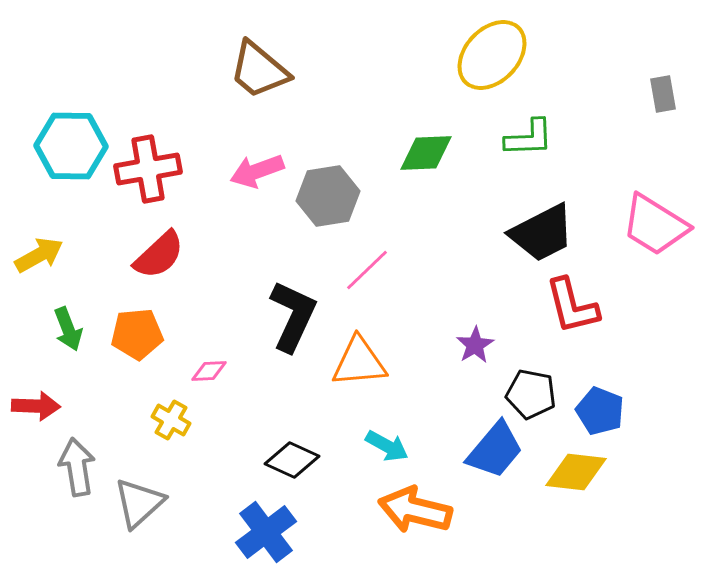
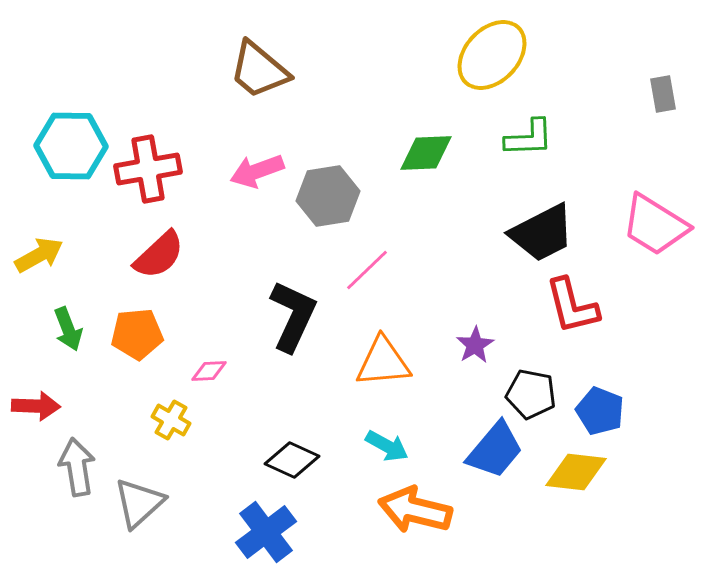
orange triangle: moved 24 px right
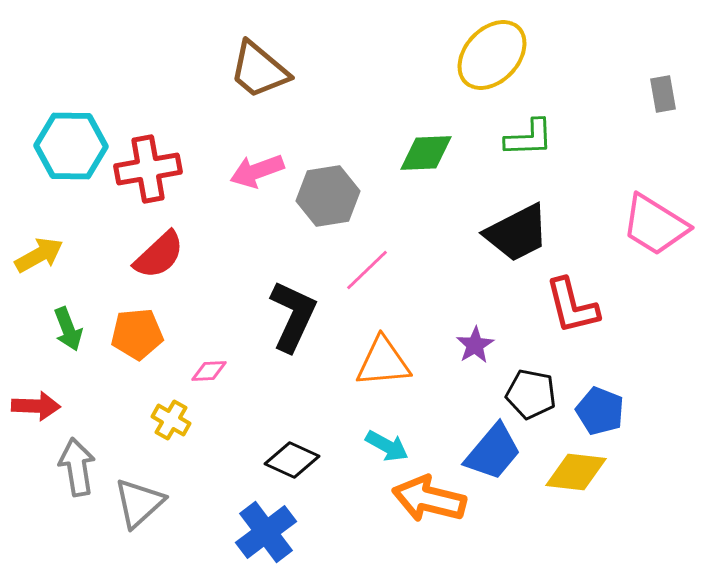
black trapezoid: moved 25 px left
blue trapezoid: moved 2 px left, 2 px down
orange arrow: moved 14 px right, 11 px up
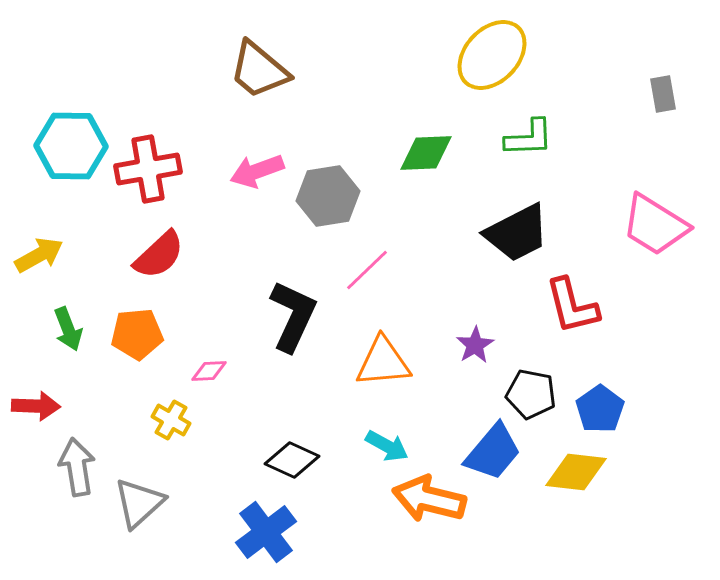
blue pentagon: moved 2 px up; rotated 15 degrees clockwise
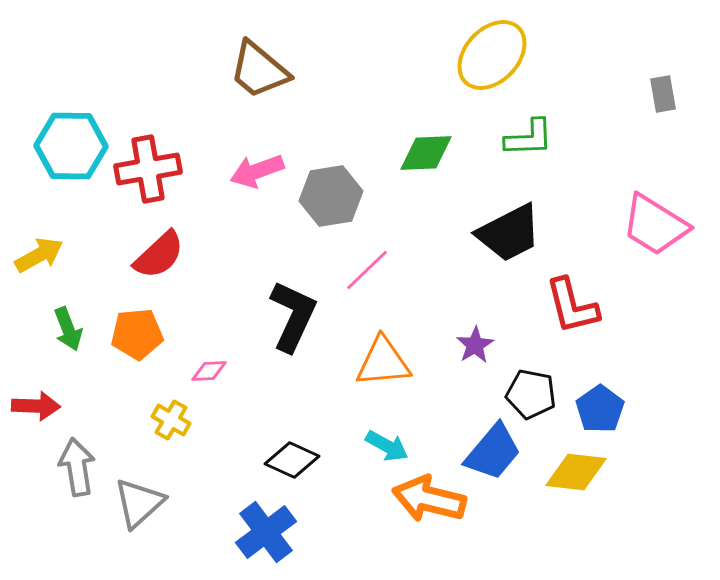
gray hexagon: moved 3 px right
black trapezoid: moved 8 px left
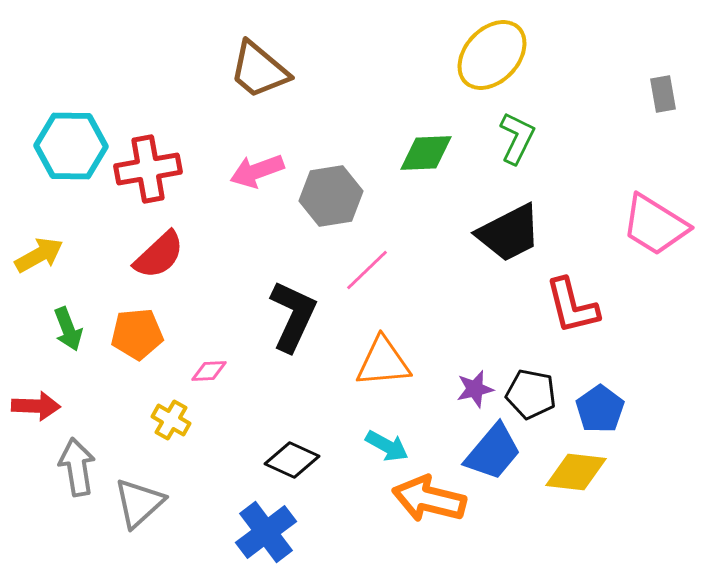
green L-shape: moved 12 px left; rotated 62 degrees counterclockwise
purple star: moved 44 px down; rotated 18 degrees clockwise
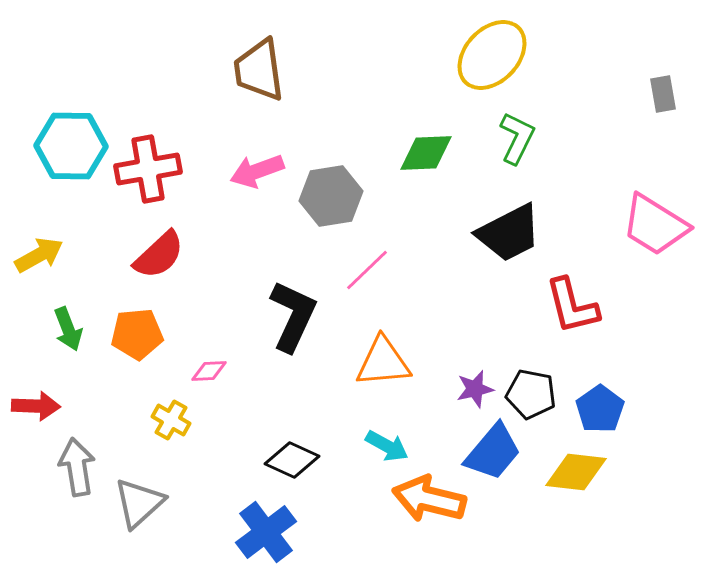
brown trapezoid: rotated 42 degrees clockwise
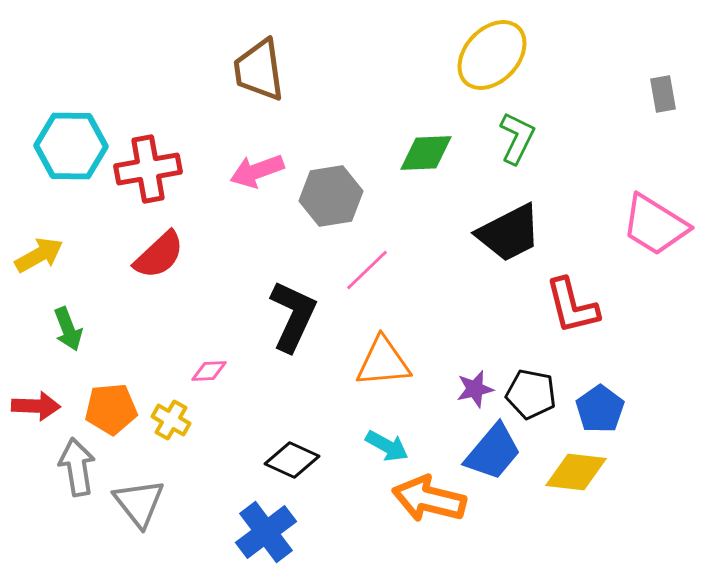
orange pentagon: moved 26 px left, 75 px down
gray triangle: rotated 26 degrees counterclockwise
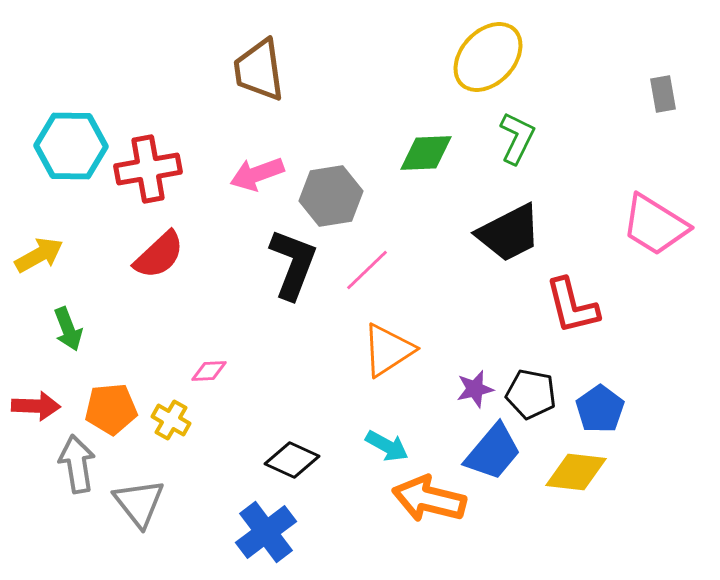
yellow ellipse: moved 4 px left, 2 px down
pink arrow: moved 3 px down
black L-shape: moved 52 px up; rotated 4 degrees counterclockwise
orange triangle: moved 5 px right, 12 px up; rotated 28 degrees counterclockwise
gray arrow: moved 3 px up
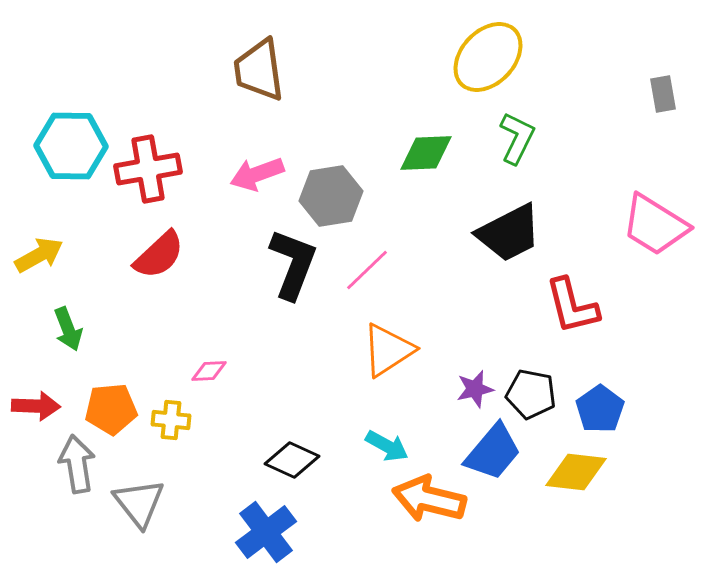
yellow cross: rotated 24 degrees counterclockwise
